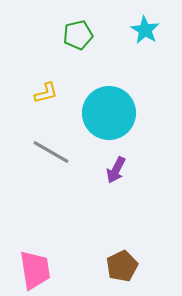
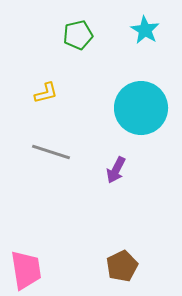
cyan circle: moved 32 px right, 5 px up
gray line: rotated 12 degrees counterclockwise
pink trapezoid: moved 9 px left
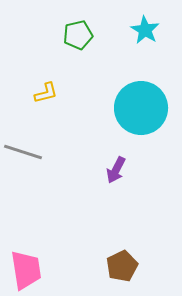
gray line: moved 28 px left
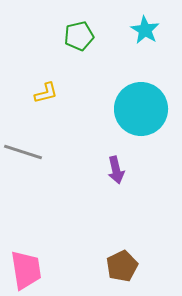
green pentagon: moved 1 px right, 1 px down
cyan circle: moved 1 px down
purple arrow: rotated 40 degrees counterclockwise
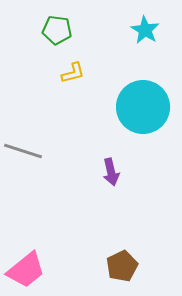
green pentagon: moved 22 px left, 6 px up; rotated 20 degrees clockwise
yellow L-shape: moved 27 px right, 20 px up
cyan circle: moved 2 px right, 2 px up
gray line: moved 1 px up
purple arrow: moved 5 px left, 2 px down
pink trapezoid: rotated 60 degrees clockwise
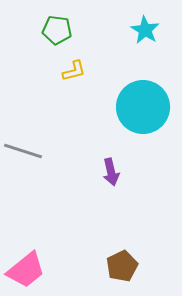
yellow L-shape: moved 1 px right, 2 px up
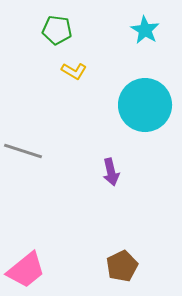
yellow L-shape: rotated 45 degrees clockwise
cyan circle: moved 2 px right, 2 px up
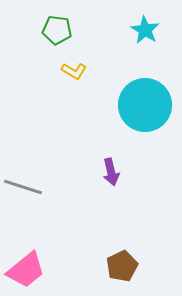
gray line: moved 36 px down
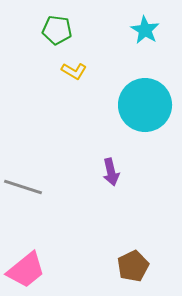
brown pentagon: moved 11 px right
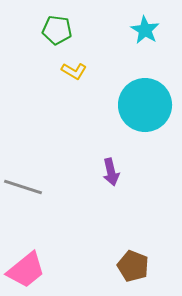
brown pentagon: rotated 24 degrees counterclockwise
